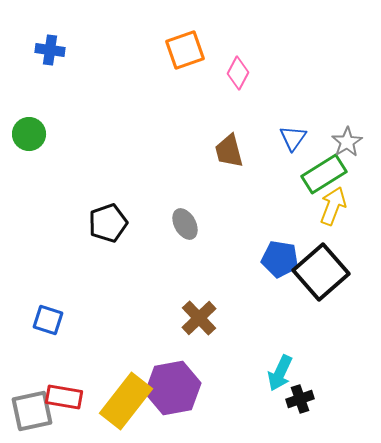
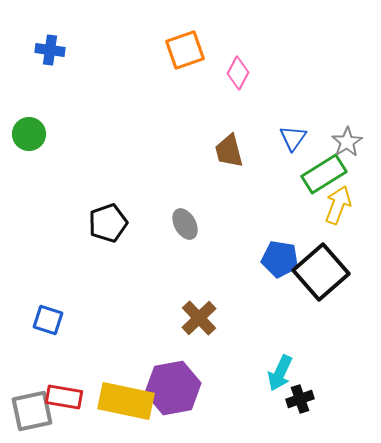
yellow arrow: moved 5 px right, 1 px up
yellow rectangle: rotated 64 degrees clockwise
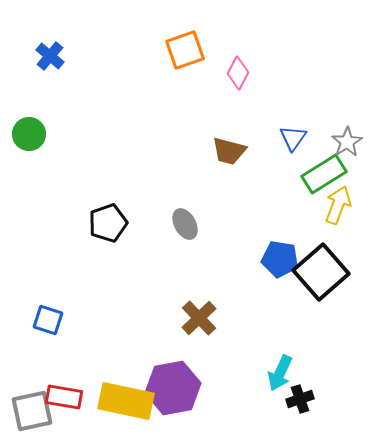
blue cross: moved 6 px down; rotated 32 degrees clockwise
brown trapezoid: rotated 60 degrees counterclockwise
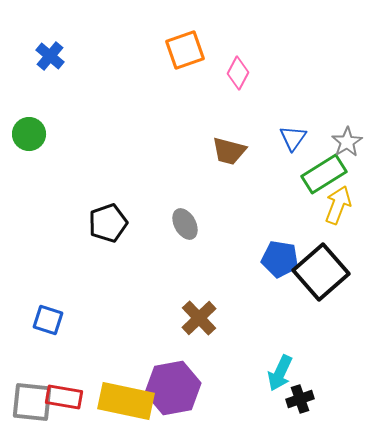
gray square: moved 9 px up; rotated 18 degrees clockwise
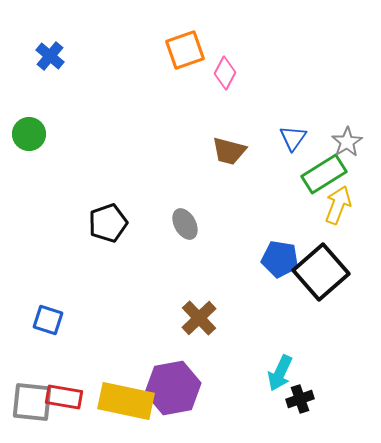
pink diamond: moved 13 px left
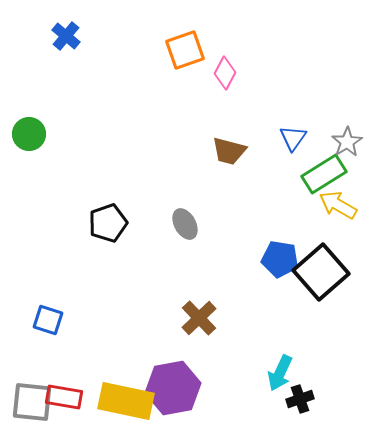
blue cross: moved 16 px right, 20 px up
yellow arrow: rotated 81 degrees counterclockwise
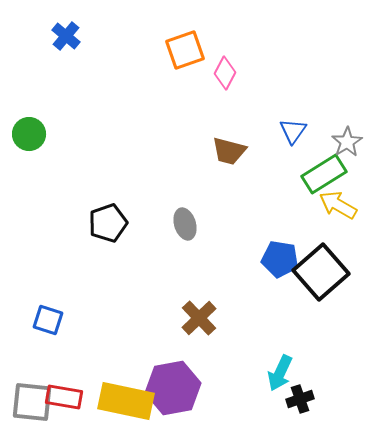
blue triangle: moved 7 px up
gray ellipse: rotated 12 degrees clockwise
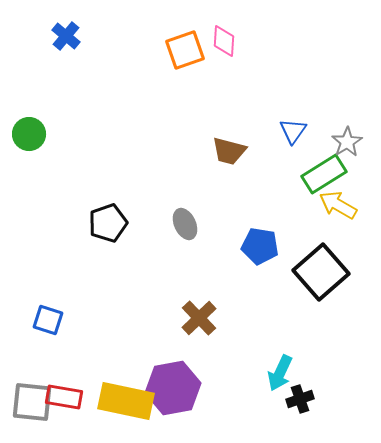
pink diamond: moved 1 px left, 32 px up; rotated 24 degrees counterclockwise
gray ellipse: rotated 8 degrees counterclockwise
blue pentagon: moved 20 px left, 13 px up
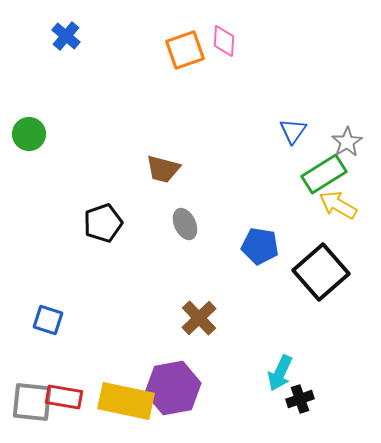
brown trapezoid: moved 66 px left, 18 px down
black pentagon: moved 5 px left
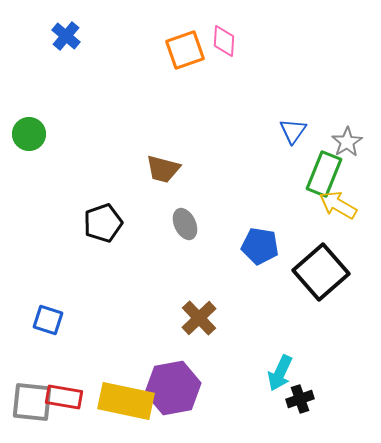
green rectangle: rotated 36 degrees counterclockwise
